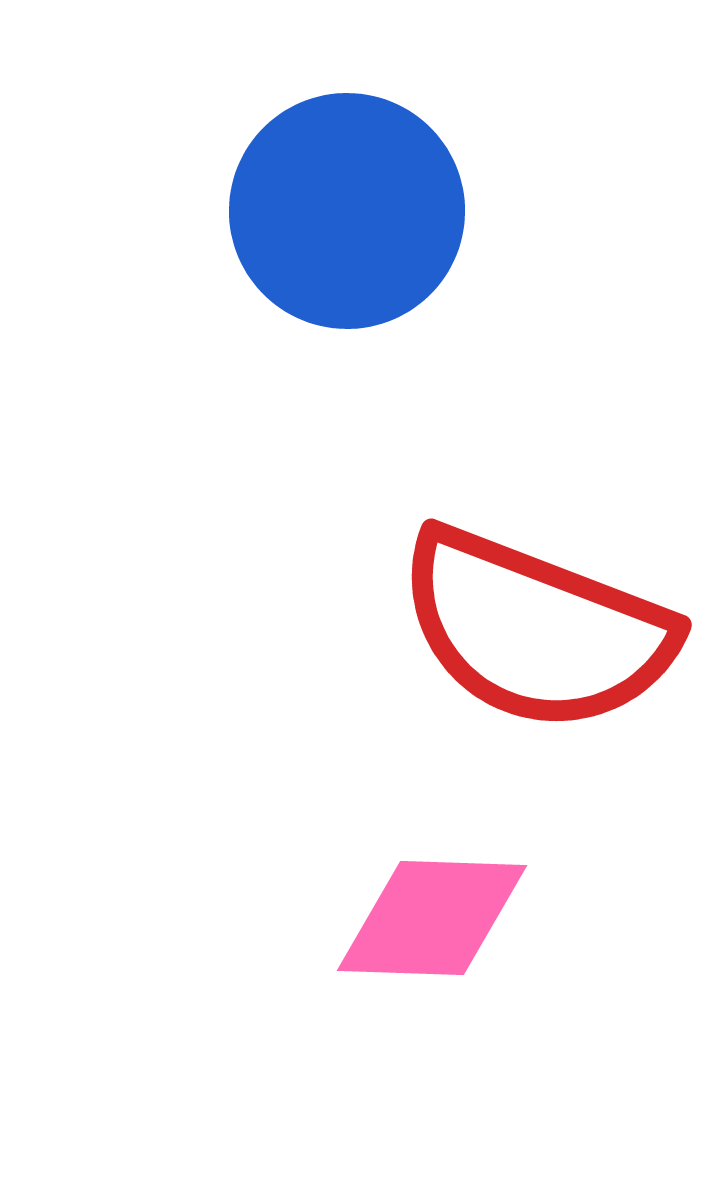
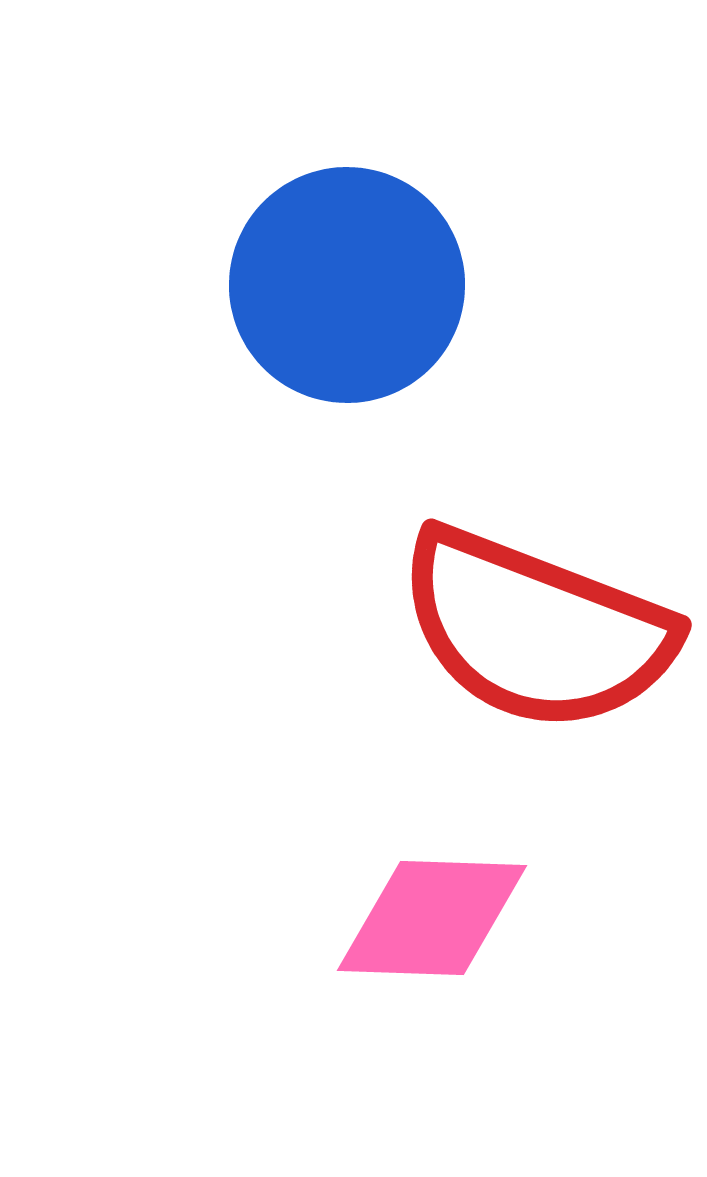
blue circle: moved 74 px down
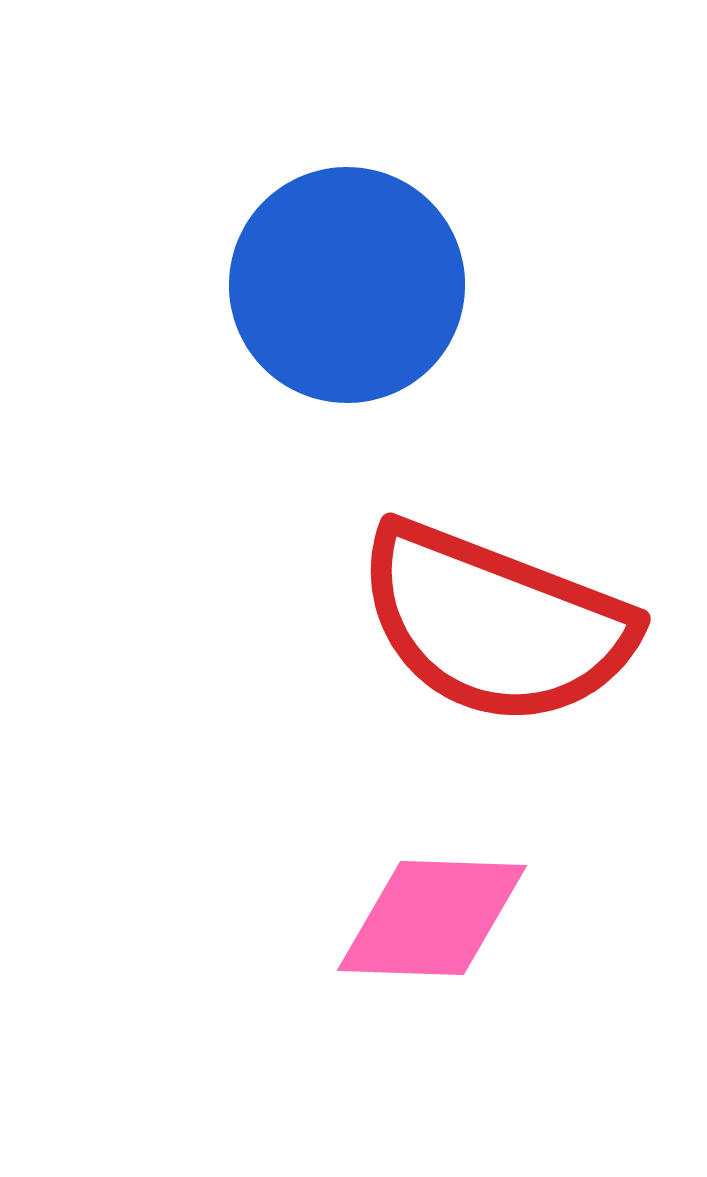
red semicircle: moved 41 px left, 6 px up
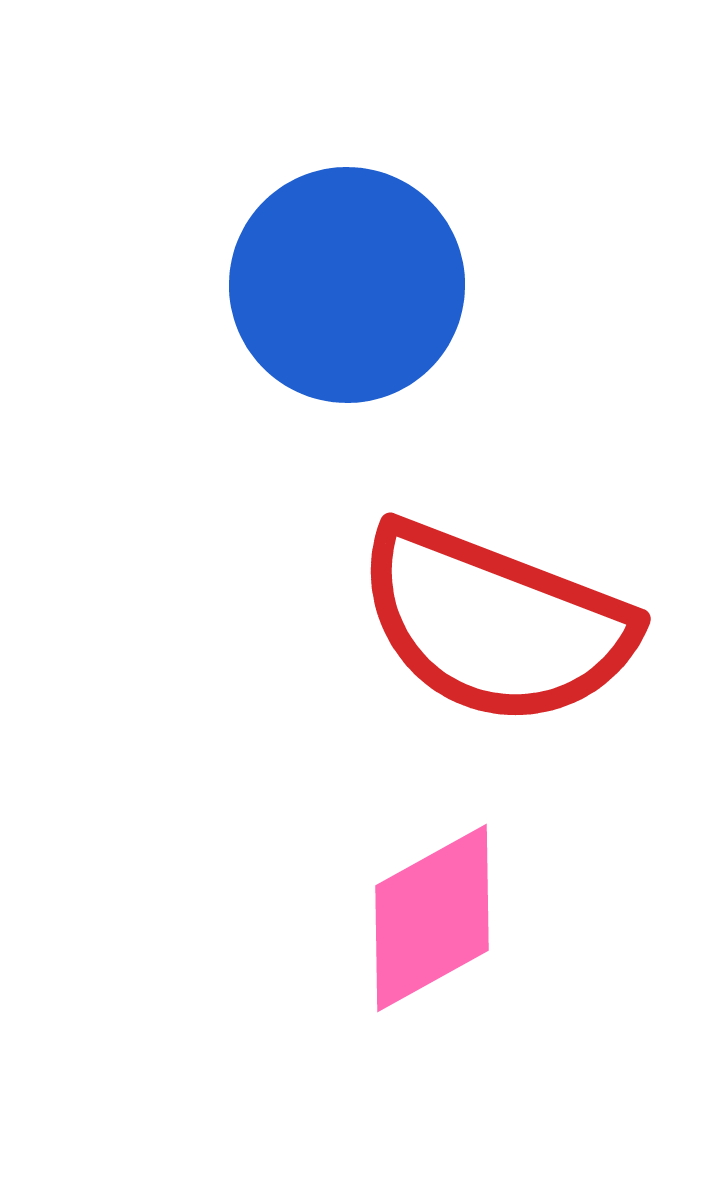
pink diamond: rotated 31 degrees counterclockwise
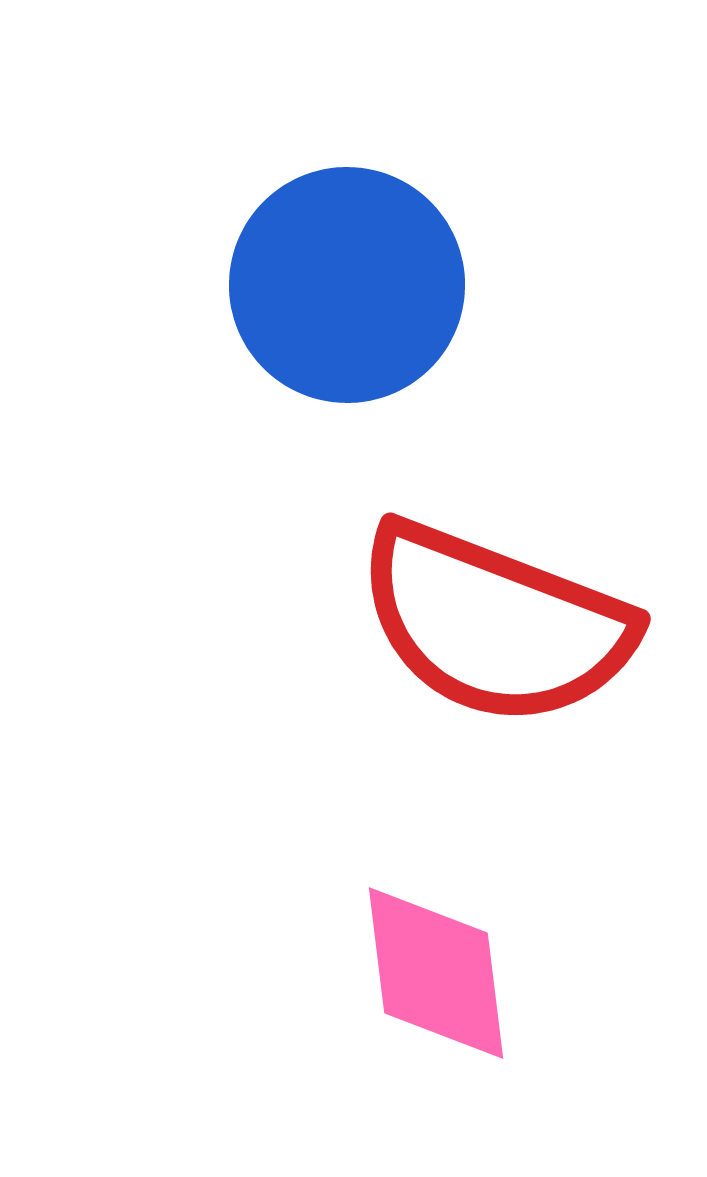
pink diamond: moved 4 px right, 55 px down; rotated 68 degrees counterclockwise
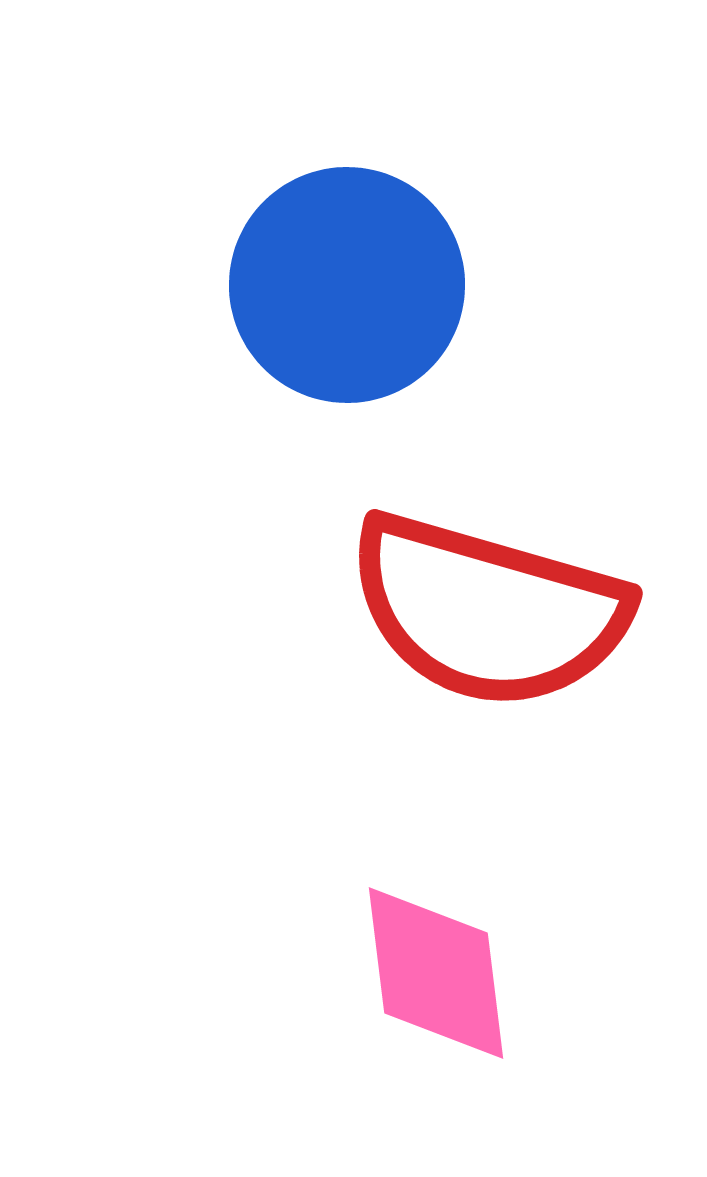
red semicircle: moved 7 px left, 13 px up; rotated 5 degrees counterclockwise
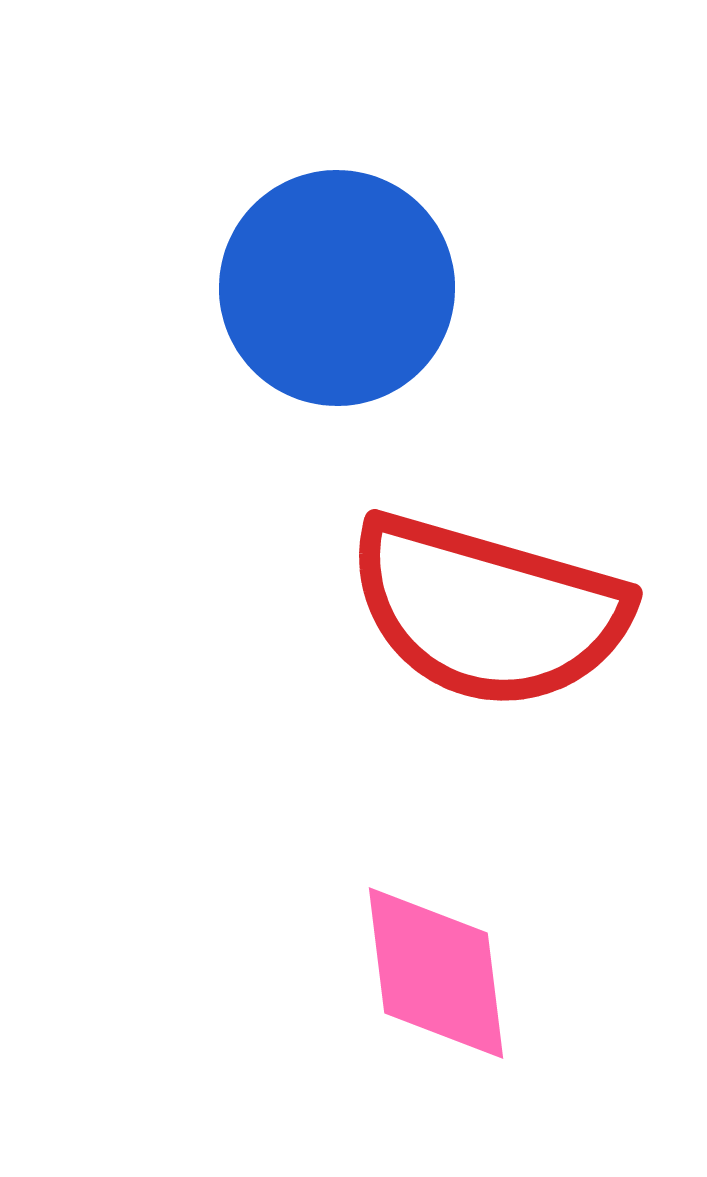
blue circle: moved 10 px left, 3 px down
